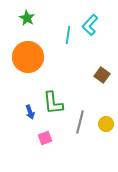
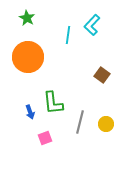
cyan L-shape: moved 2 px right
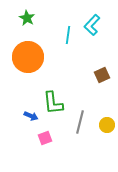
brown square: rotated 28 degrees clockwise
blue arrow: moved 1 px right, 4 px down; rotated 48 degrees counterclockwise
yellow circle: moved 1 px right, 1 px down
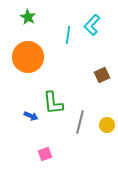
green star: moved 1 px right, 1 px up
pink square: moved 16 px down
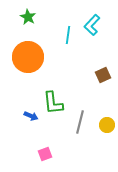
brown square: moved 1 px right
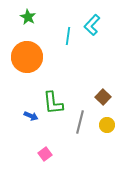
cyan line: moved 1 px down
orange circle: moved 1 px left
brown square: moved 22 px down; rotated 21 degrees counterclockwise
pink square: rotated 16 degrees counterclockwise
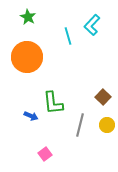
cyan line: rotated 24 degrees counterclockwise
gray line: moved 3 px down
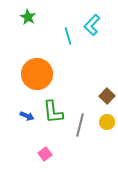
orange circle: moved 10 px right, 17 px down
brown square: moved 4 px right, 1 px up
green L-shape: moved 9 px down
blue arrow: moved 4 px left
yellow circle: moved 3 px up
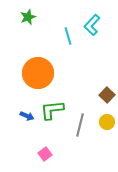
green star: rotated 21 degrees clockwise
orange circle: moved 1 px right, 1 px up
brown square: moved 1 px up
green L-shape: moved 1 px left, 2 px up; rotated 90 degrees clockwise
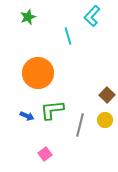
cyan L-shape: moved 9 px up
yellow circle: moved 2 px left, 2 px up
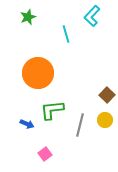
cyan line: moved 2 px left, 2 px up
blue arrow: moved 8 px down
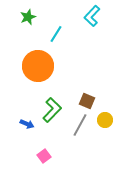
cyan line: moved 10 px left; rotated 48 degrees clockwise
orange circle: moved 7 px up
brown square: moved 20 px left, 6 px down; rotated 21 degrees counterclockwise
green L-shape: rotated 140 degrees clockwise
gray line: rotated 15 degrees clockwise
pink square: moved 1 px left, 2 px down
